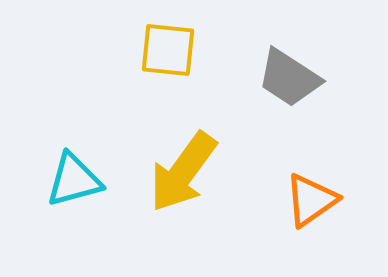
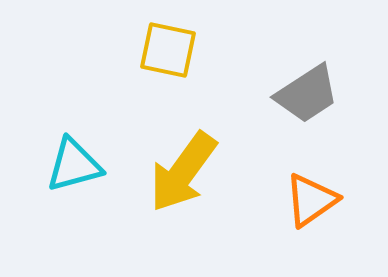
yellow square: rotated 6 degrees clockwise
gray trapezoid: moved 18 px right, 16 px down; rotated 66 degrees counterclockwise
cyan triangle: moved 15 px up
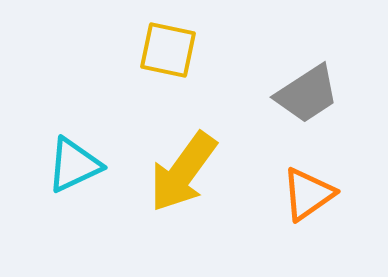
cyan triangle: rotated 10 degrees counterclockwise
orange triangle: moved 3 px left, 6 px up
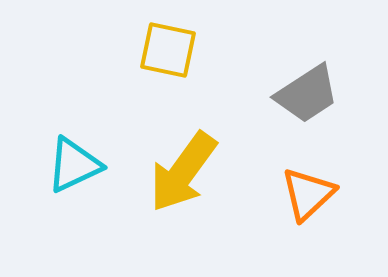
orange triangle: rotated 8 degrees counterclockwise
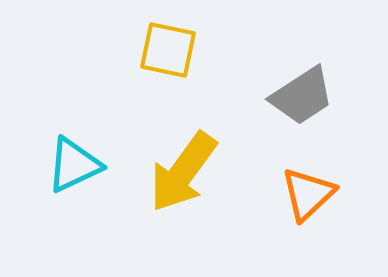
gray trapezoid: moved 5 px left, 2 px down
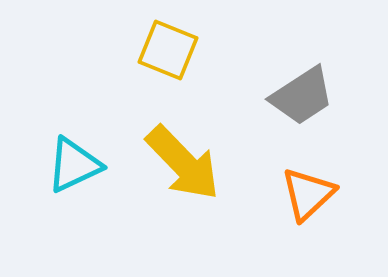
yellow square: rotated 10 degrees clockwise
yellow arrow: moved 9 px up; rotated 80 degrees counterclockwise
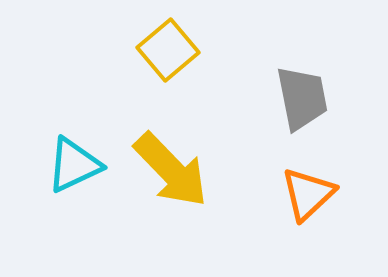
yellow square: rotated 28 degrees clockwise
gray trapezoid: moved 2 px down; rotated 68 degrees counterclockwise
yellow arrow: moved 12 px left, 7 px down
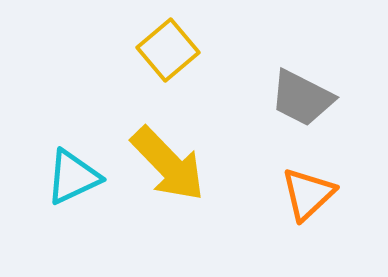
gray trapezoid: rotated 128 degrees clockwise
cyan triangle: moved 1 px left, 12 px down
yellow arrow: moved 3 px left, 6 px up
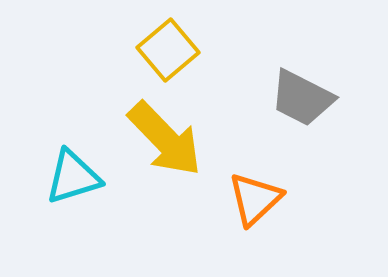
yellow arrow: moved 3 px left, 25 px up
cyan triangle: rotated 8 degrees clockwise
orange triangle: moved 53 px left, 5 px down
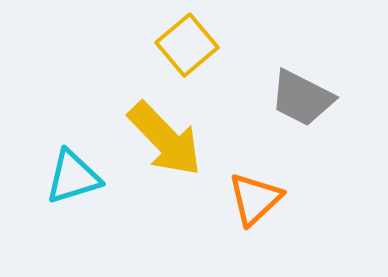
yellow square: moved 19 px right, 5 px up
